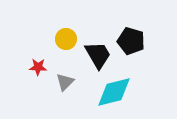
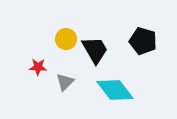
black pentagon: moved 12 px right
black trapezoid: moved 3 px left, 5 px up
cyan diamond: moved 1 px right, 2 px up; rotated 66 degrees clockwise
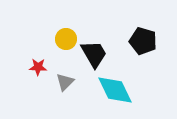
black trapezoid: moved 1 px left, 4 px down
cyan diamond: rotated 12 degrees clockwise
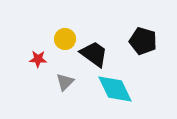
yellow circle: moved 1 px left
black trapezoid: rotated 24 degrees counterclockwise
red star: moved 8 px up
cyan diamond: moved 1 px up
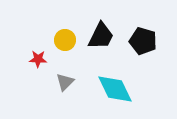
yellow circle: moved 1 px down
black trapezoid: moved 7 px right, 18 px up; rotated 80 degrees clockwise
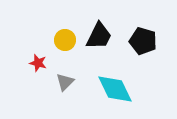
black trapezoid: moved 2 px left
red star: moved 4 px down; rotated 12 degrees clockwise
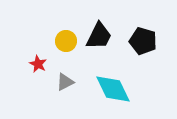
yellow circle: moved 1 px right, 1 px down
red star: moved 1 px down; rotated 12 degrees clockwise
gray triangle: rotated 18 degrees clockwise
cyan diamond: moved 2 px left
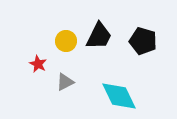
cyan diamond: moved 6 px right, 7 px down
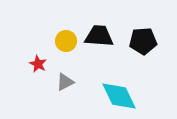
black trapezoid: rotated 112 degrees counterclockwise
black pentagon: rotated 20 degrees counterclockwise
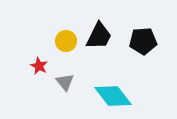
black trapezoid: rotated 112 degrees clockwise
red star: moved 1 px right, 2 px down
gray triangle: rotated 42 degrees counterclockwise
cyan diamond: moved 6 px left; rotated 12 degrees counterclockwise
